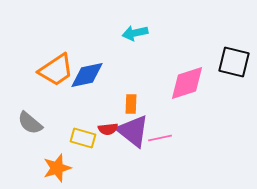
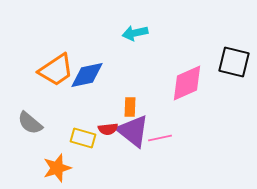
pink diamond: rotated 6 degrees counterclockwise
orange rectangle: moved 1 px left, 3 px down
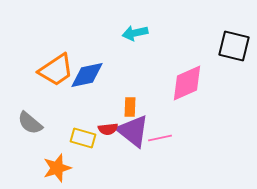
black square: moved 16 px up
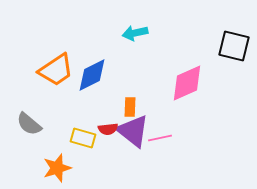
blue diamond: moved 5 px right; rotated 15 degrees counterclockwise
gray semicircle: moved 1 px left, 1 px down
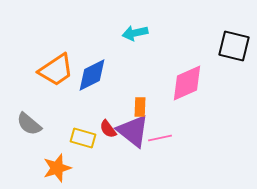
orange rectangle: moved 10 px right
red semicircle: rotated 60 degrees clockwise
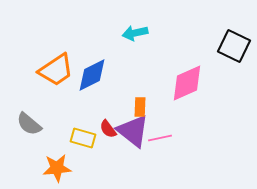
black square: rotated 12 degrees clockwise
orange star: rotated 12 degrees clockwise
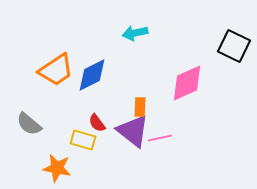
red semicircle: moved 11 px left, 6 px up
yellow rectangle: moved 2 px down
orange star: rotated 16 degrees clockwise
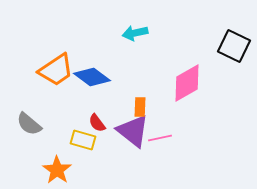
blue diamond: moved 2 px down; rotated 63 degrees clockwise
pink diamond: rotated 6 degrees counterclockwise
orange star: moved 2 px down; rotated 24 degrees clockwise
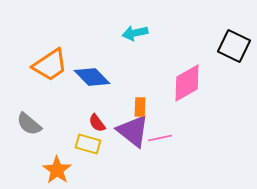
orange trapezoid: moved 6 px left, 5 px up
blue diamond: rotated 9 degrees clockwise
yellow rectangle: moved 5 px right, 4 px down
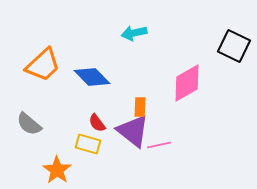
cyan arrow: moved 1 px left
orange trapezoid: moved 7 px left; rotated 9 degrees counterclockwise
pink line: moved 1 px left, 7 px down
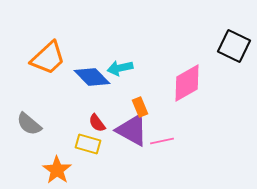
cyan arrow: moved 14 px left, 35 px down
orange trapezoid: moved 5 px right, 7 px up
orange rectangle: rotated 24 degrees counterclockwise
purple triangle: moved 1 px left, 1 px up; rotated 9 degrees counterclockwise
pink line: moved 3 px right, 4 px up
